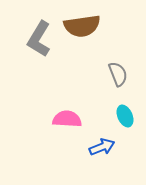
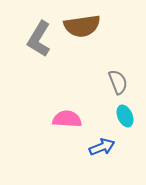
gray semicircle: moved 8 px down
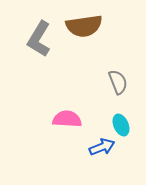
brown semicircle: moved 2 px right
cyan ellipse: moved 4 px left, 9 px down
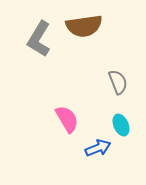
pink semicircle: rotated 56 degrees clockwise
blue arrow: moved 4 px left, 1 px down
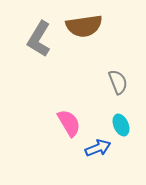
pink semicircle: moved 2 px right, 4 px down
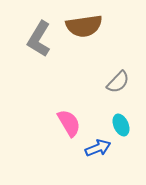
gray semicircle: rotated 65 degrees clockwise
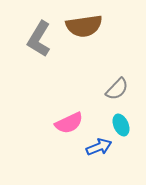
gray semicircle: moved 1 px left, 7 px down
pink semicircle: rotated 96 degrees clockwise
blue arrow: moved 1 px right, 1 px up
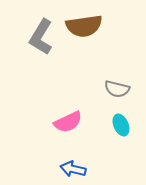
gray L-shape: moved 2 px right, 2 px up
gray semicircle: rotated 60 degrees clockwise
pink semicircle: moved 1 px left, 1 px up
blue arrow: moved 26 px left, 22 px down; rotated 145 degrees counterclockwise
